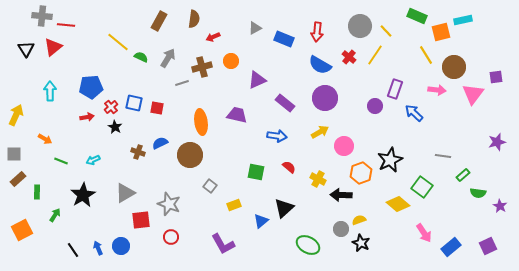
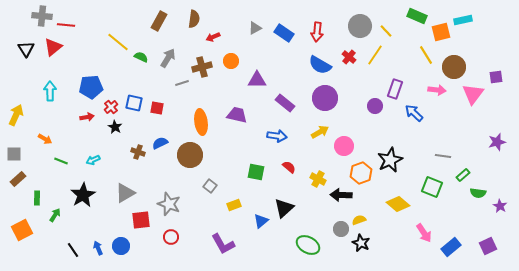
blue rectangle at (284, 39): moved 6 px up; rotated 12 degrees clockwise
purple triangle at (257, 80): rotated 24 degrees clockwise
green square at (422, 187): moved 10 px right; rotated 15 degrees counterclockwise
green rectangle at (37, 192): moved 6 px down
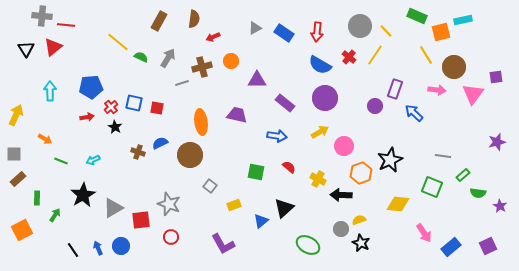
gray triangle at (125, 193): moved 12 px left, 15 px down
yellow diamond at (398, 204): rotated 35 degrees counterclockwise
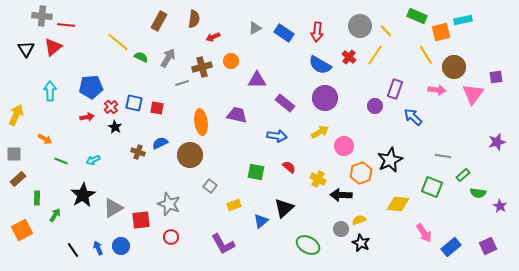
blue arrow at (414, 113): moved 1 px left, 4 px down
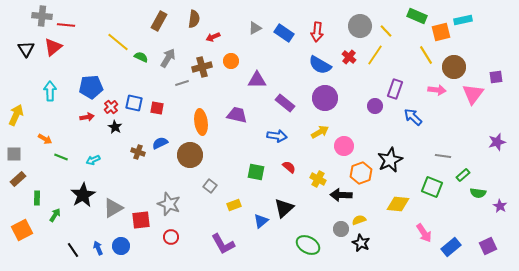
green line at (61, 161): moved 4 px up
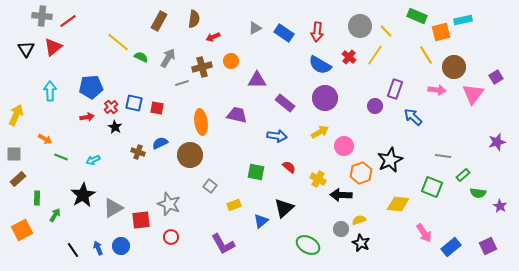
red line at (66, 25): moved 2 px right, 4 px up; rotated 42 degrees counterclockwise
purple square at (496, 77): rotated 24 degrees counterclockwise
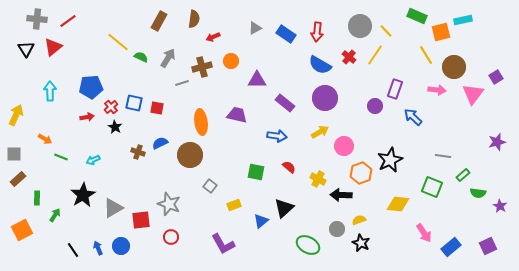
gray cross at (42, 16): moved 5 px left, 3 px down
blue rectangle at (284, 33): moved 2 px right, 1 px down
gray circle at (341, 229): moved 4 px left
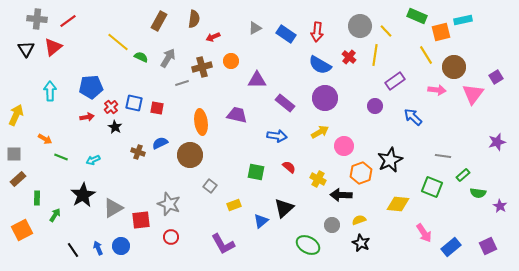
yellow line at (375, 55): rotated 25 degrees counterclockwise
purple rectangle at (395, 89): moved 8 px up; rotated 36 degrees clockwise
gray circle at (337, 229): moved 5 px left, 4 px up
